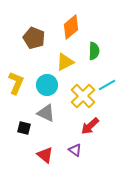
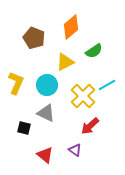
green semicircle: rotated 54 degrees clockwise
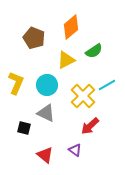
yellow triangle: moved 1 px right, 2 px up
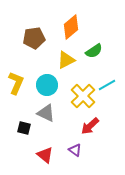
brown pentagon: rotated 30 degrees counterclockwise
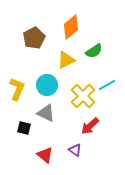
brown pentagon: rotated 20 degrees counterclockwise
yellow L-shape: moved 1 px right, 6 px down
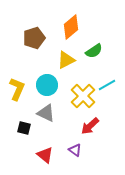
brown pentagon: rotated 10 degrees clockwise
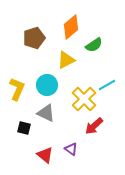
green semicircle: moved 6 px up
yellow cross: moved 1 px right, 3 px down
red arrow: moved 4 px right
purple triangle: moved 4 px left, 1 px up
